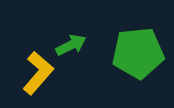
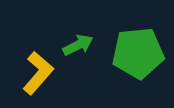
green arrow: moved 7 px right
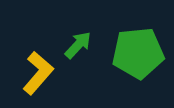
green arrow: rotated 20 degrees counterclockwise
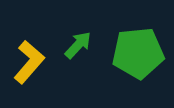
yellow L-shape: moved 9 px left, 11 px up
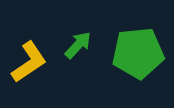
yellow L-shape: rotated 15 degrees clockwise
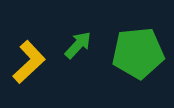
yellow L-shape: rotated 9 degrees counterclockwise
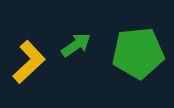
green arrow: moved 2 px left; rotated 12 degrees clockwise
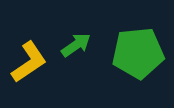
yellow L-shape: rotated 9 degrees clockwise
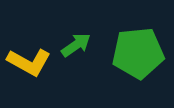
yellow L-shape: rotated 63 degrees clockwise
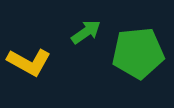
green arrow: moved 10 px right, 13 px up
